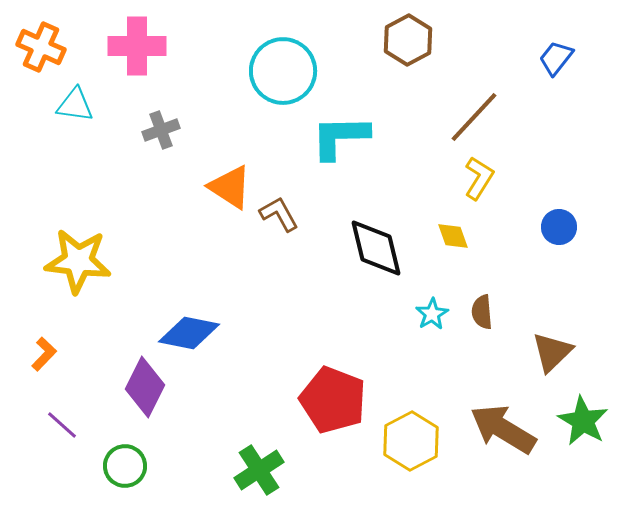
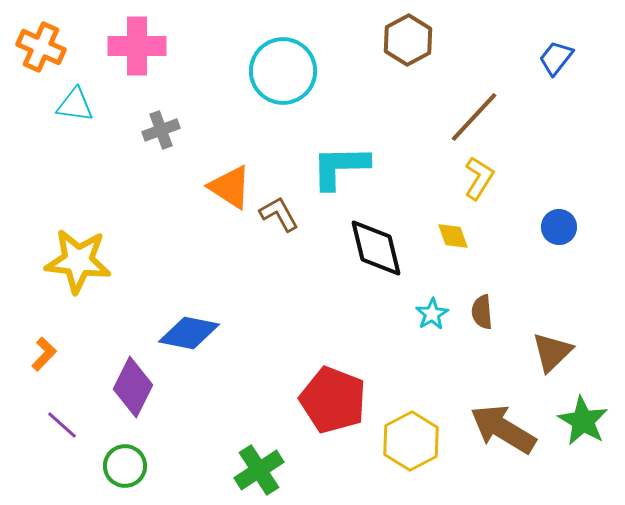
cyan L-shape: moved 30 px down
purple diamond: moved 12 px left
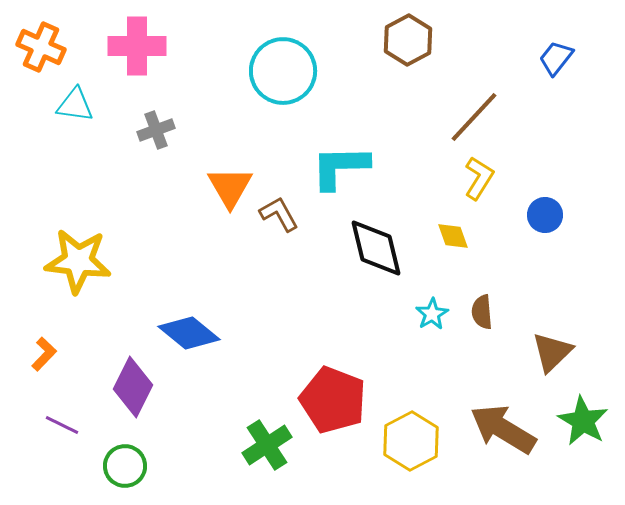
gray cross: moved 5 px left
orange triangle: rotated 27 degrees clockwise
blue circle: moved 14 px left, 12 px up
blue diamond: rotated 28 degrees clockwise
purple line: rotated 16 degrees counterclockwise
green cross: moved 8 px right, 25 px up
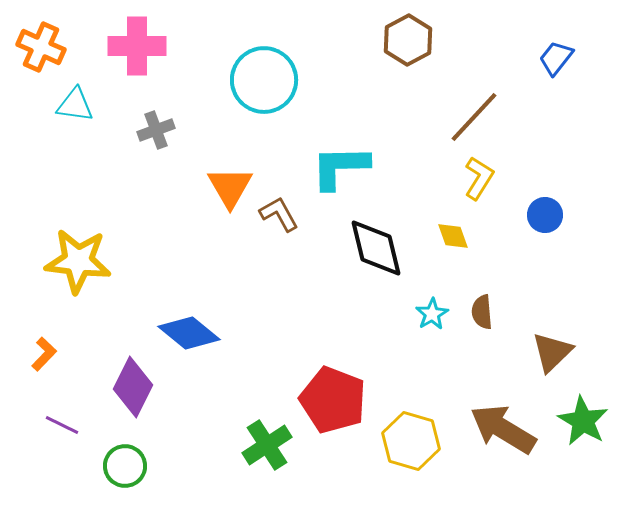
cyan circle: moved 19 px left, 9 px down
yellow hexagon: rotated 16 degrees counterclockwise
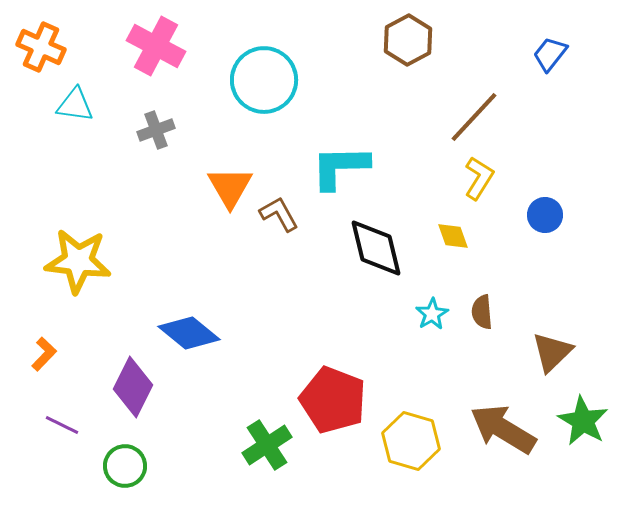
pink cross: moved 19 px right; rotated 28 degrees clockwise
blue trapezoid: moved 6 px left, 4 px up
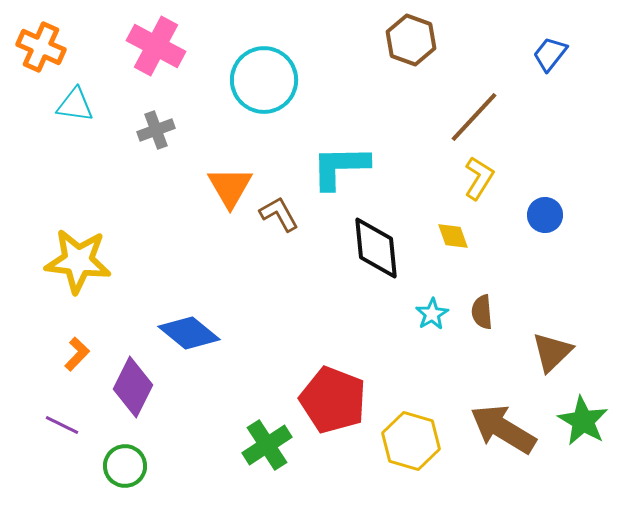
brown hexagon: moved 3 px right; rotated 12 degrees counterclockwise
black diamond: rotated 8 degrees clockwise
orange L-shape: moved 33 px right
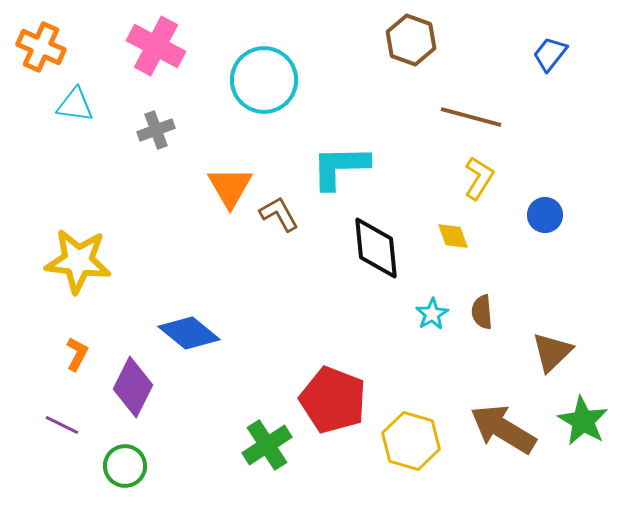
brown line: moved 3 px left; rotated 62 degrees clockwise
orange L-shape: rotated 16 degrees counterclockwise
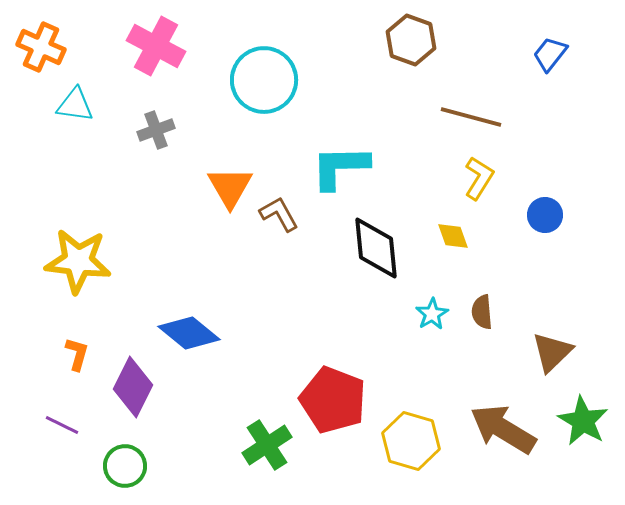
orange L-shape: rotated 12 degrees counterclockwise
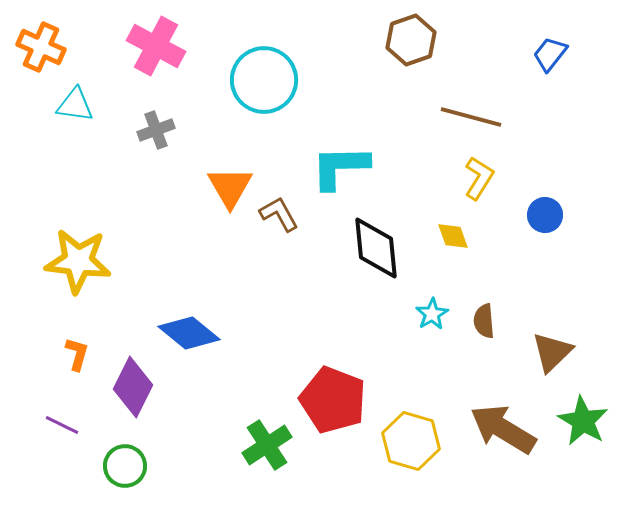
brown hexagon: rotated 21 degrees clockwise
brown semicircle: moved 2 px right, 9 px down
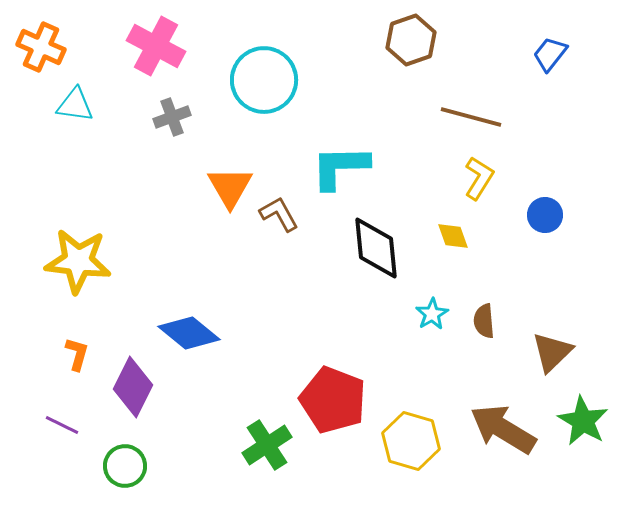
gray cross: moved 16 px right, 13 px up
